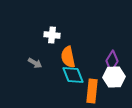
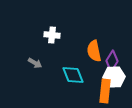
orange semicircle: moved 26 px right, 6 px up
orange rectangle: moved 13 px right
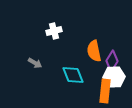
white cross: moved 2 px right, 4 px up; rotated 21 degrees counterclockwise
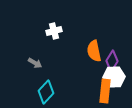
cyan diamond: moved 27 px left, 17 px down; rotated 65 degrees clockwise
